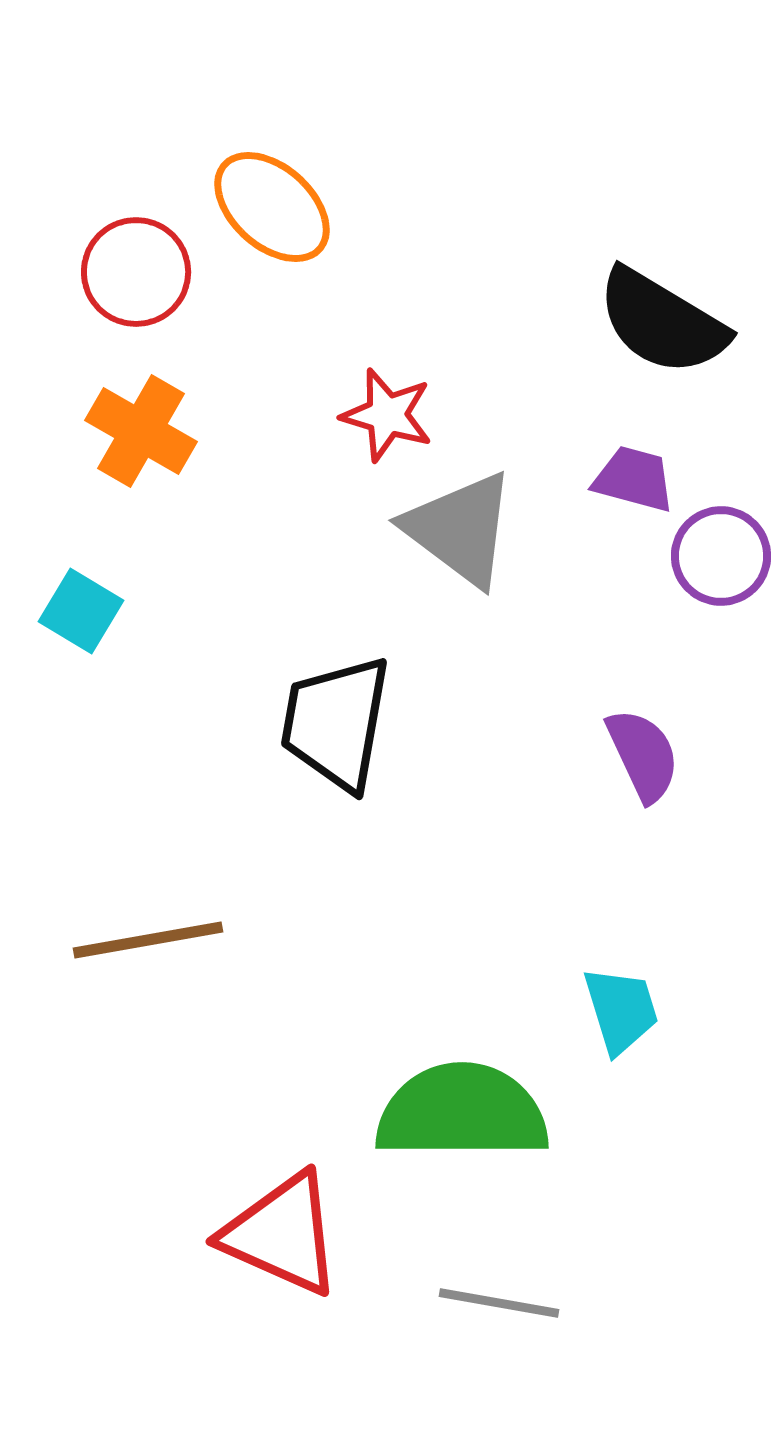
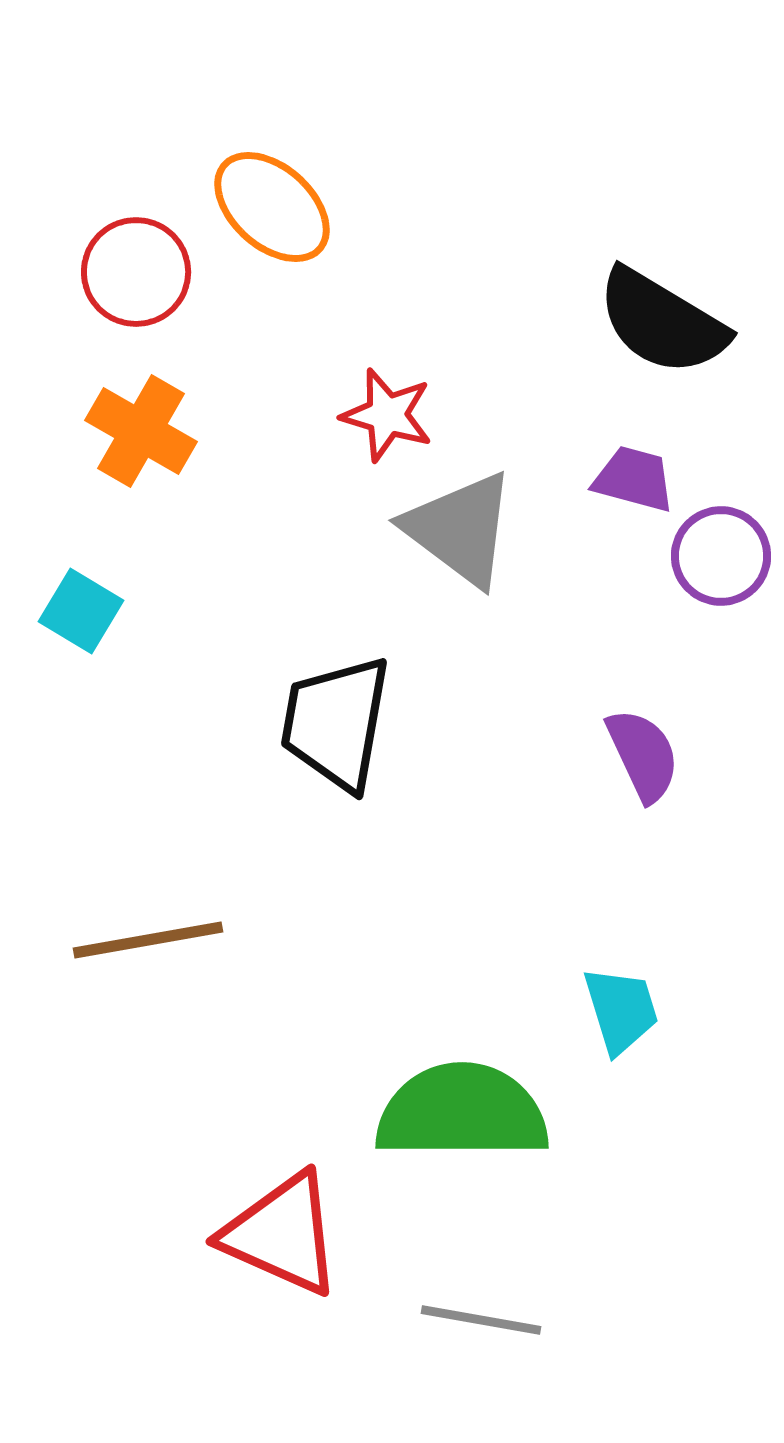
gray line: moved 18 px left, 17 px down
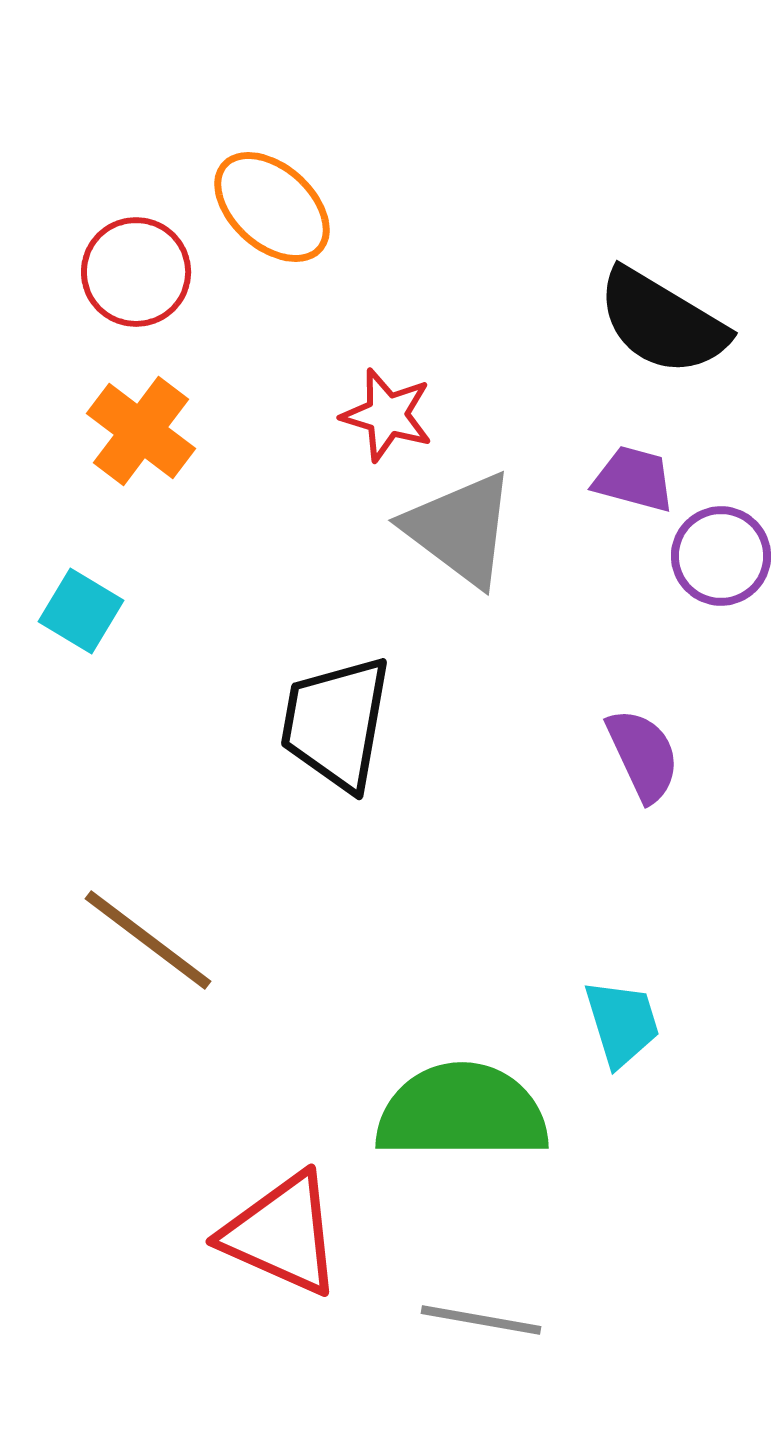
orange cross: rotated 7 degrees clockwise
brown line: rotated 47 degrees clockwise
cyan trapezoid: moved 1 px right, 13 px down
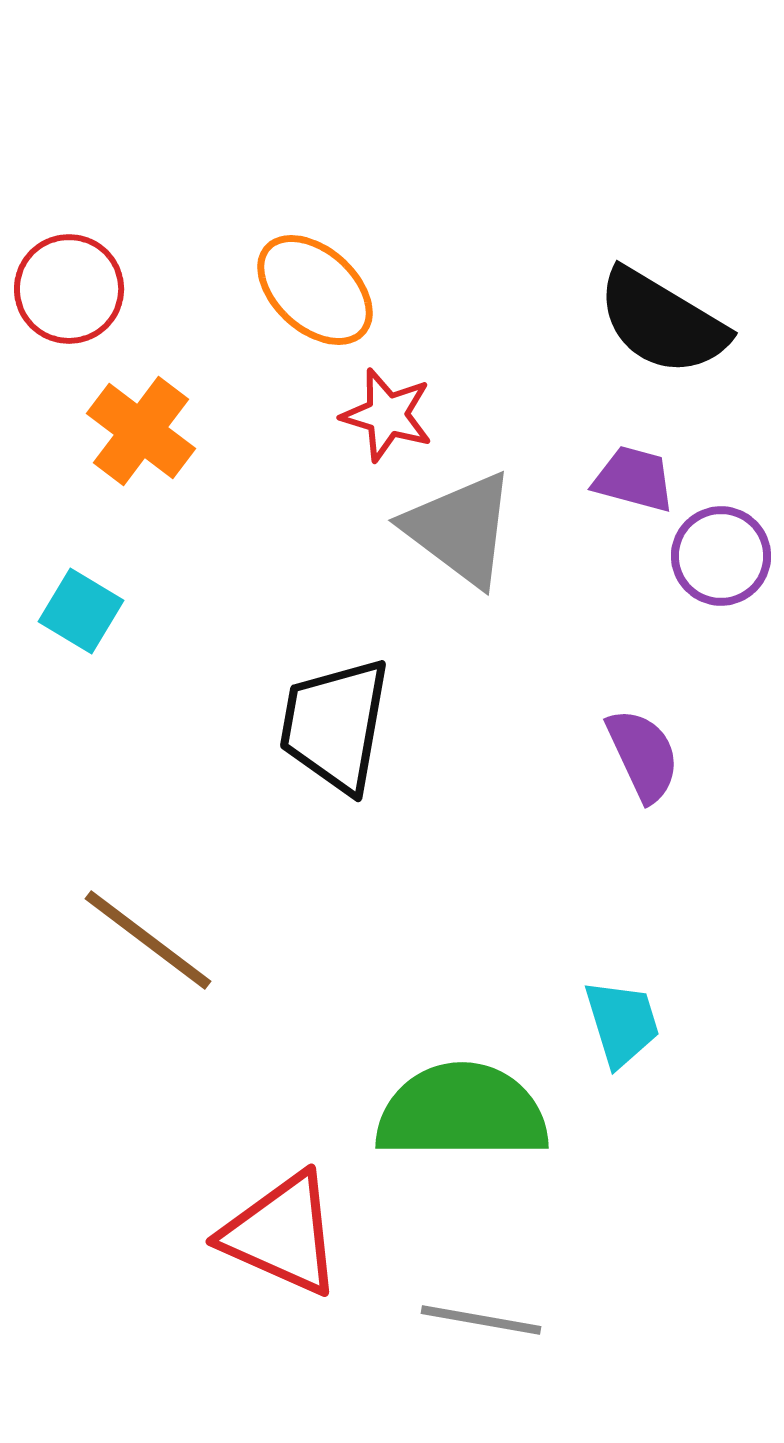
orange ellipse: moved 43 px right, 83 px down
red circle: moved 67 px left, 17 px down
black trapezoid: moved 1 px left, 2 px down
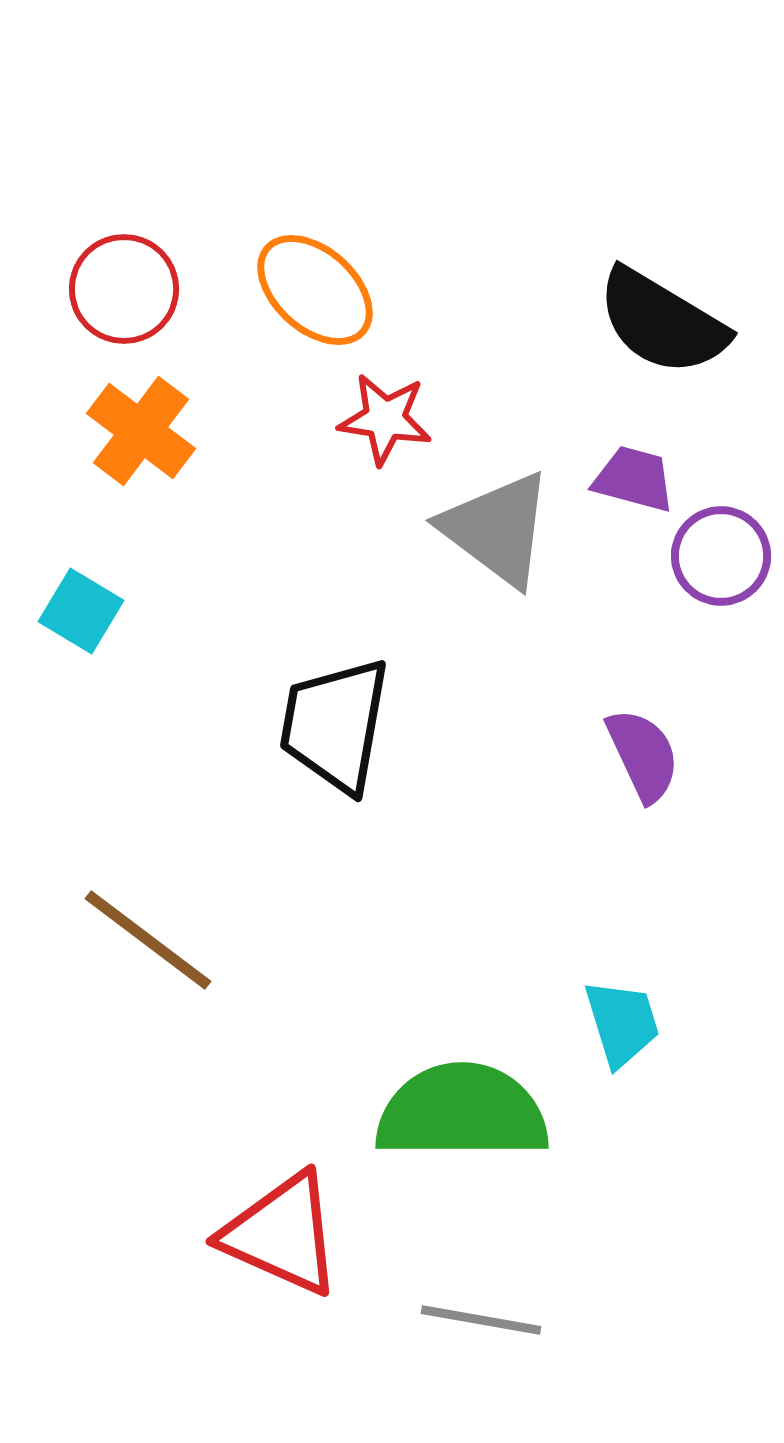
red circle: moved 55 px right
red star: moved 2 px left, 4 px down; rotated 8 degrees counterclockwise
gray triangle: moved 37 px right
